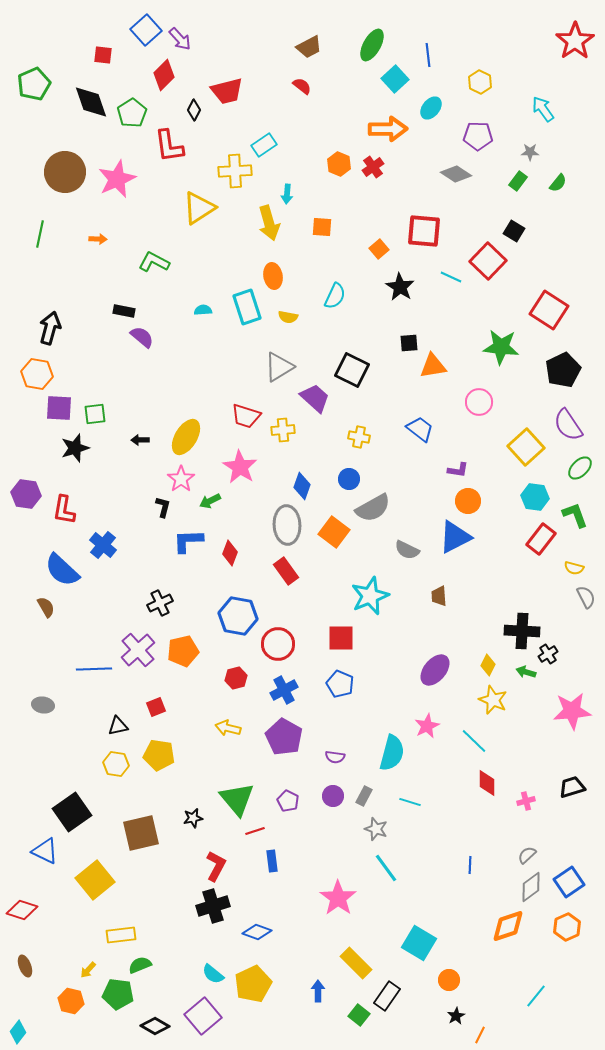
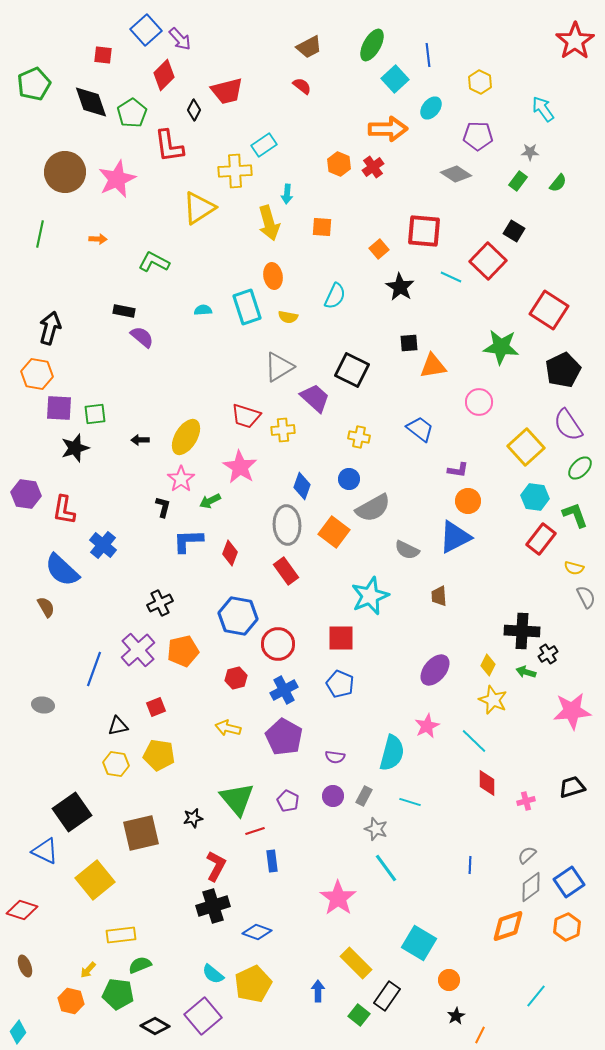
blue line at (94, 669): rotated 68 degrees counterclockwise
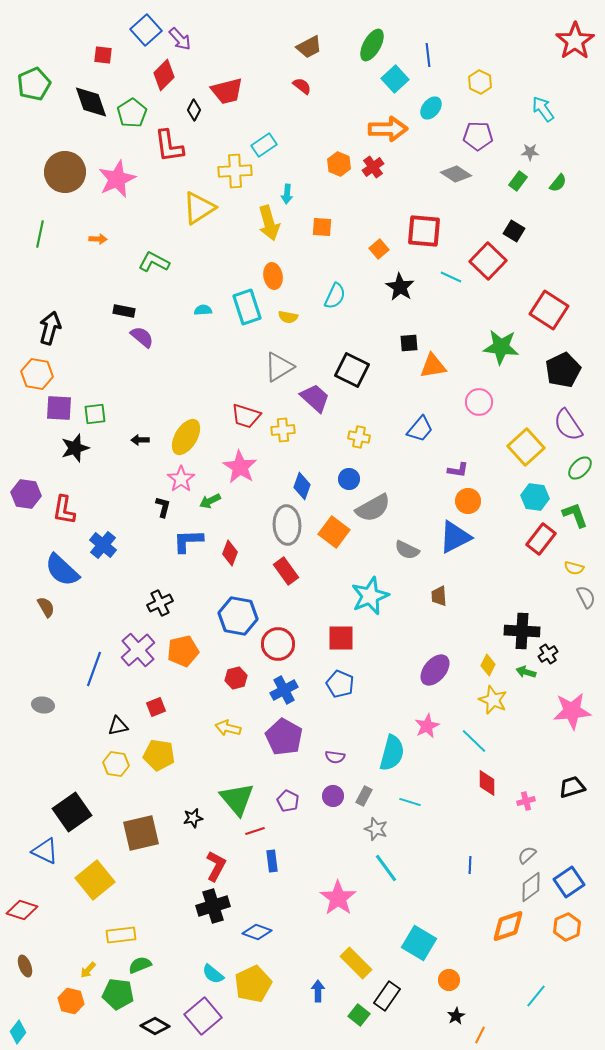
blue trapezoid at (420, 429): rotated 92 degrees clockwise
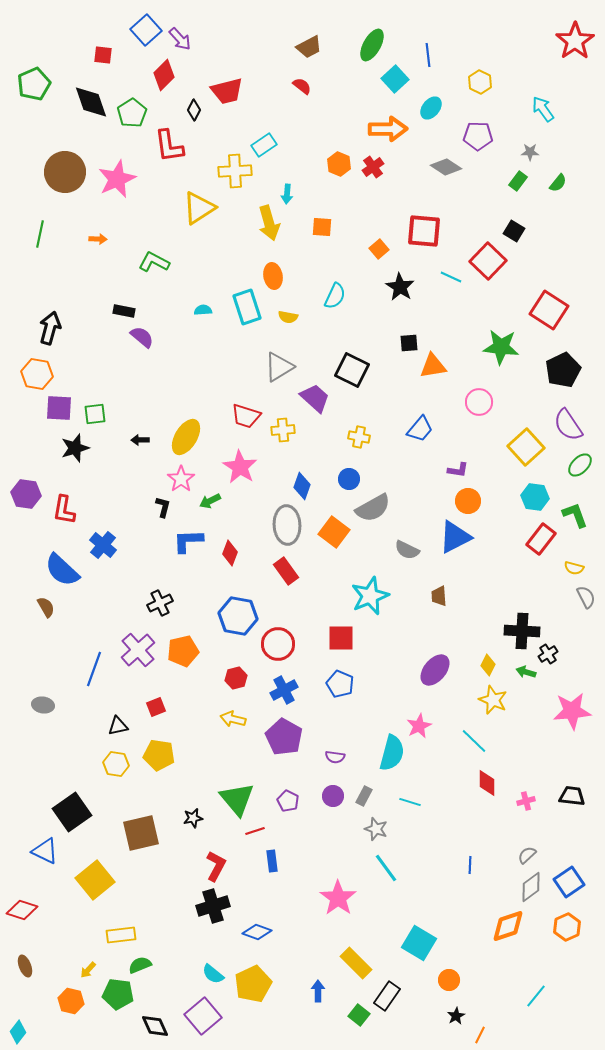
gray diamond at (456, 174): moved 10 px left, 7 px up
green ellipse at (580, 468): moved 3 px up
pink star at (427, 726): moved 8 px left
yellow arrow at (228, 728): moved 5 px right, 9 px up
black trapezoid at (572, 787): moved 9 px down; rotated 24 degrees clockwise
black diamond at (155, 1026): rotated 36 degrees clockwise
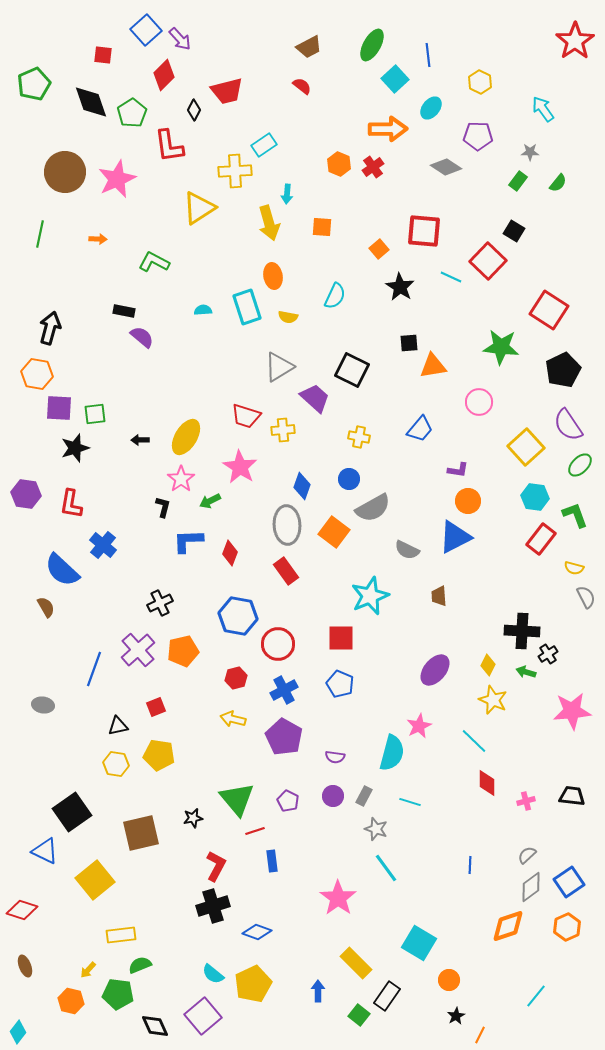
red L-shape at (64, 510): moved 7 px right, 6 px up
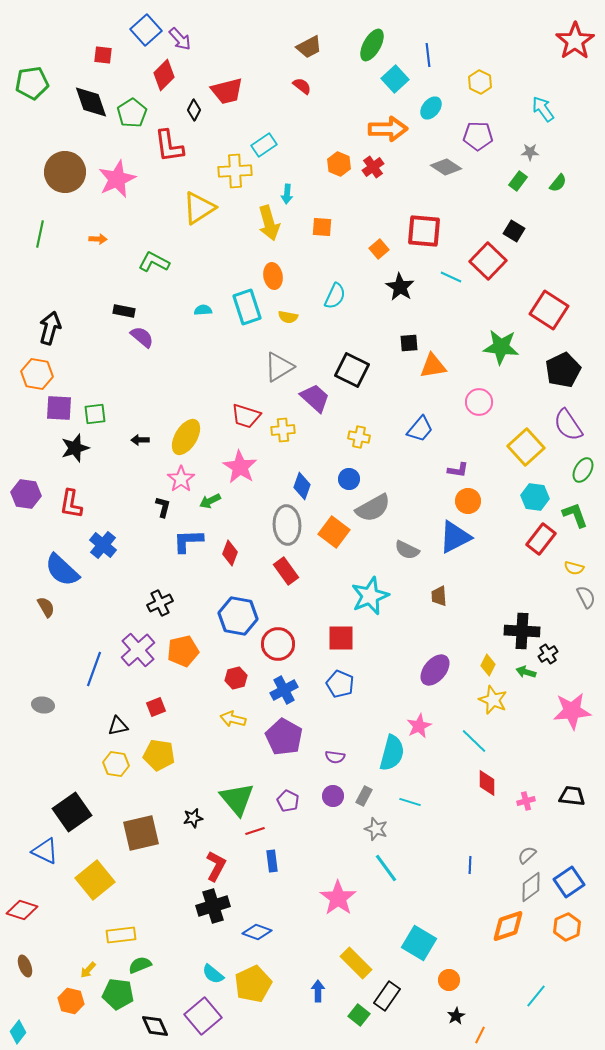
green pentagon at (34, 84): moved 2 px left, 1 px up; rotated 16 degrees clockwise
green ellipse at (580, 465): moved 3 px right, 5 px down; rotated 15 degrees counterclockwise
